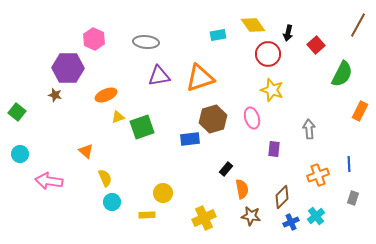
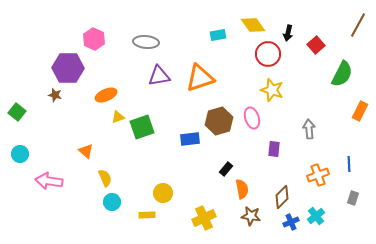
brown hexagon at (213, 119): moved 6 px right, 2 px down
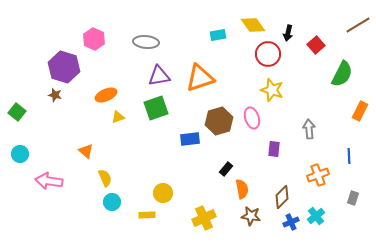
brown line at (358, 25): rotated 30 degrees clockwise
purple hexagon at (68, 68): moved 4 px left, 1 px up; rotated 16 degrees clockwise
green square at (142, 127): moved 14 px right, 19 px up
blue line at (349, 164): moved 8 px up
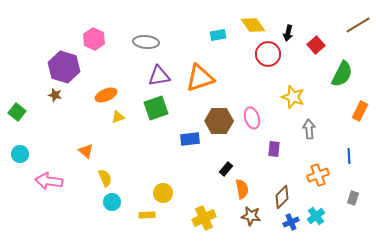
yellow star at (272, 90): moved 21 px right, 7 px down
brown hexagon at (219, 121): rotated 16 degrees clockwise
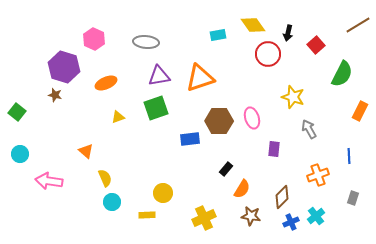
orange ellipse at (106, 95): moved 12 px up
gray arrow at (309, 129): rotated 24 degrees counterclockwise
orange semicircle at (242, 189): rotated 42 degrees clockwise
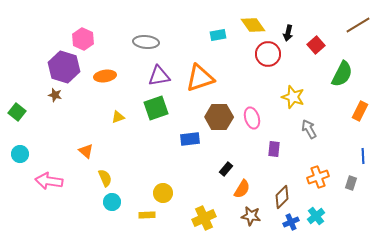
pink hexagon at (94, 39): moved 11 px left
orange ellipse at (106, 83): moved 1 px left, 7 px up; rotated 15 degrees clockwise
brown hexagon at (219, 121): moved 4 px up
blue line at (349, 156): moved 14 px right
orange cross at (318, 175): moved 2 px down
gray rectangle at (353, 198): moved 2 px left, 15 px up
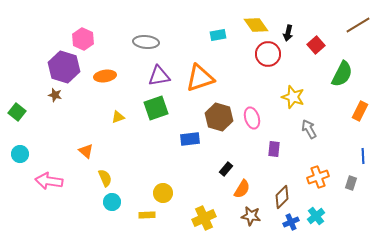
yellow diamond at (253, 25): moved 3 px right
brown hexagon at (219, 117): rotated 16 degrees clockwise
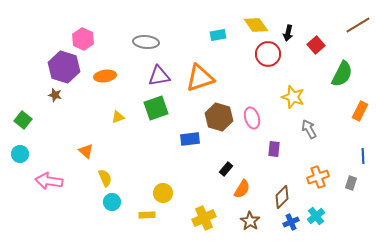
green square at (17, 112): moved 6 px right, 8 px down
brown star at (251, 216): moved 1 px left, 5 px down; rotated 24 degrees clockwise
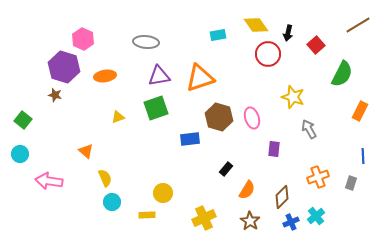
orange semicircle at (242, 189): moved 5 px right, 1 px down
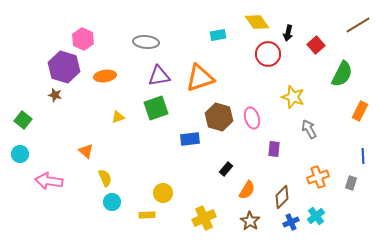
yellow diamond at (256, 25): moved 1 px right, 3 px up
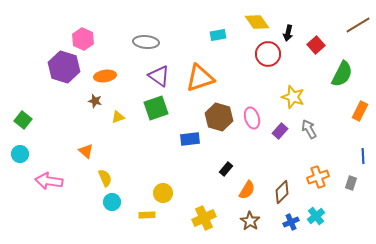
purple triangle at (159, 76): rotated 45 degrees clockwise
brown star at (55, 95): moved 40 px right, 6 px down
purple rectangle at (274, 149): moved 6 px right, 18 px up; rotated 35 degrees clockwise
brown diamond at (282, 197): moved 5 px up
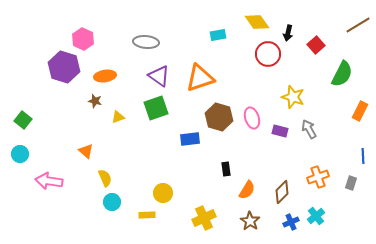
purple rectangle at (280, 131): rotated 63 degrees clockwise
black rectangle at (226, 169): rotated 48 degrees counterclockwise
